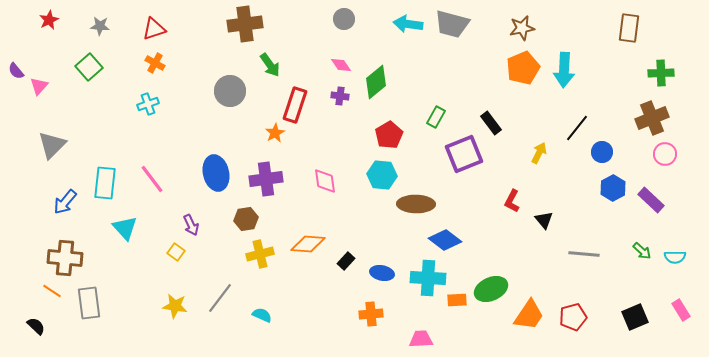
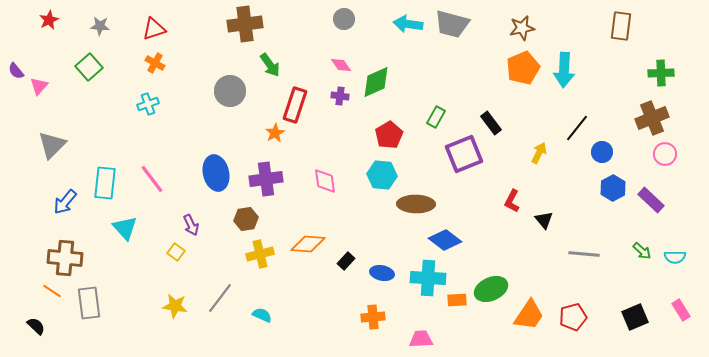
brown rectangle at (629, 28): moved 8 px left, 2 px up
green diamond at (376, 82): rotated 16 degrees clockwise
orange cross at (371, 314): moved 2 px right, 3 px down
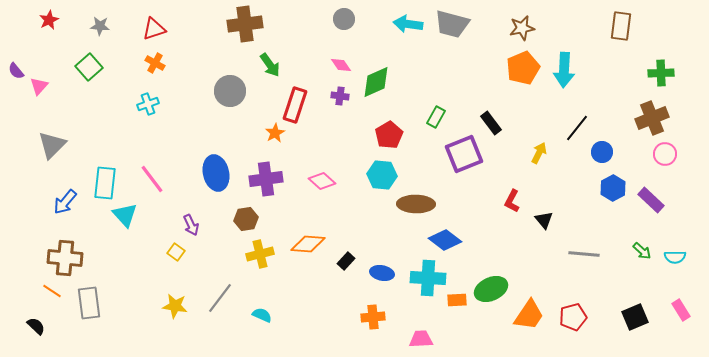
pink diamond at (325, 181): moved 3 px left; rotated 40 degrees counterclockwise
cyan triangle at (125, 228): moved 13 px up
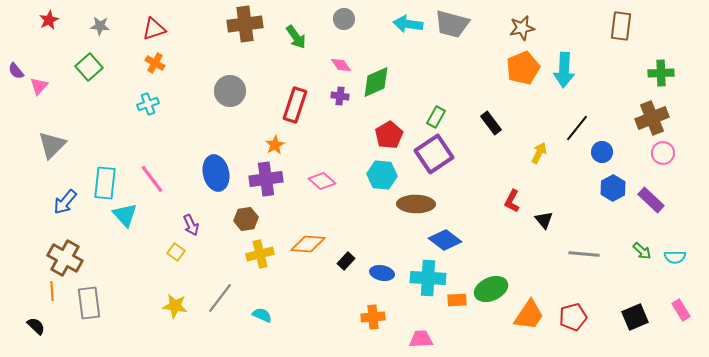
green arrow at (270, 65): moved 26 px right, 28 px up
orange star at (275, 133): moved 12 px down
purple square at (464, 154): moved 30 px left; rotated 12 degrees counterclockwise
pink circle at (665, 154): moved 2 px left, 1 px up
brown cross at (65, 258): rotated 24 degrees clockwise
orange line at (52, 291): rotated 54 degrees clockwise
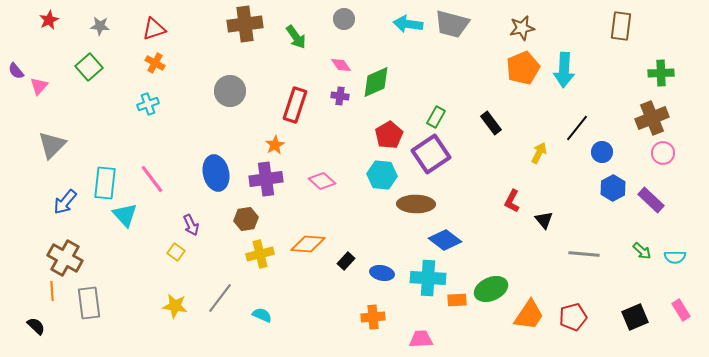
purple square at (434, 154): moved 3 px left
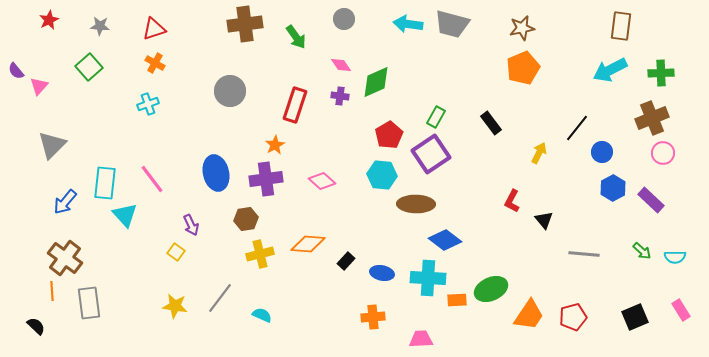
cyan arrow at (564, 70): moved 46 px right; rotated 60 degrees clockwise
brown cross at (65, 258): rotated 8 degrees clockwise
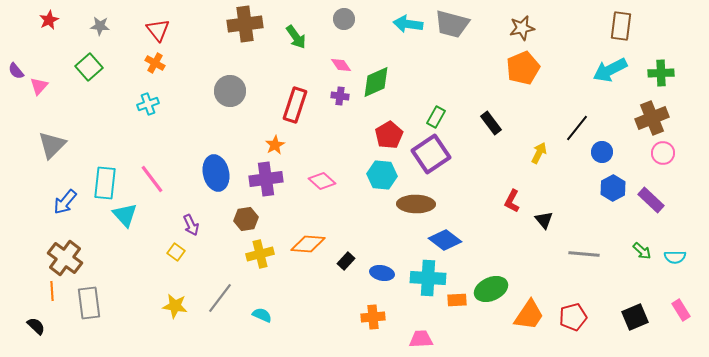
red triangle at (154, 29): moved 4 px right, 1 px down; rotated 50 degrees counterclockwise
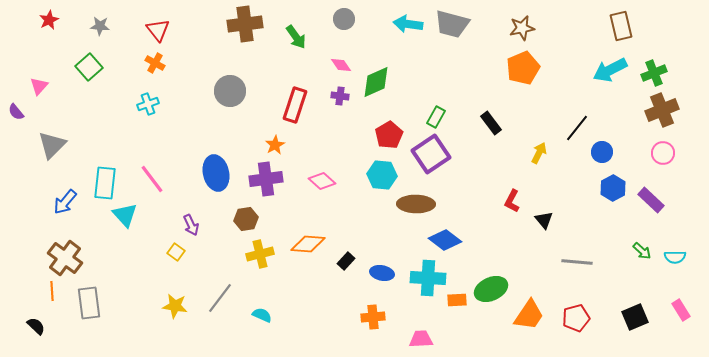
brown rectangle at (621, 26): rotated 20 degrees counterclockwise
purple semicircle at (16, 71): moved 41 px down
green cross at (661, 73): moved 7 px left; rotated 20 degrees counterclockwise
brown cross at (652, 118): moved 10 px right, 8 px up
gray line at (584, 254): moved 7 px left, 8 px down
red pentagon at (573, 317): moved 3 px right, 1 px down
